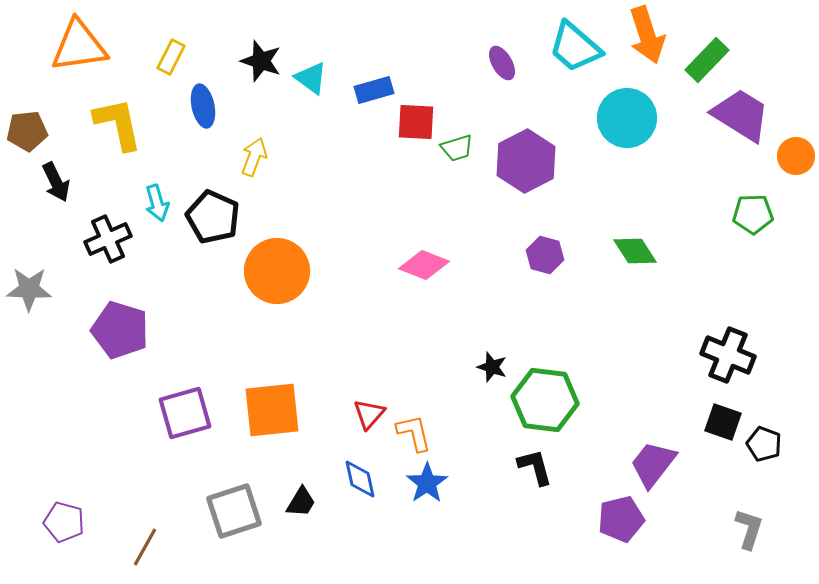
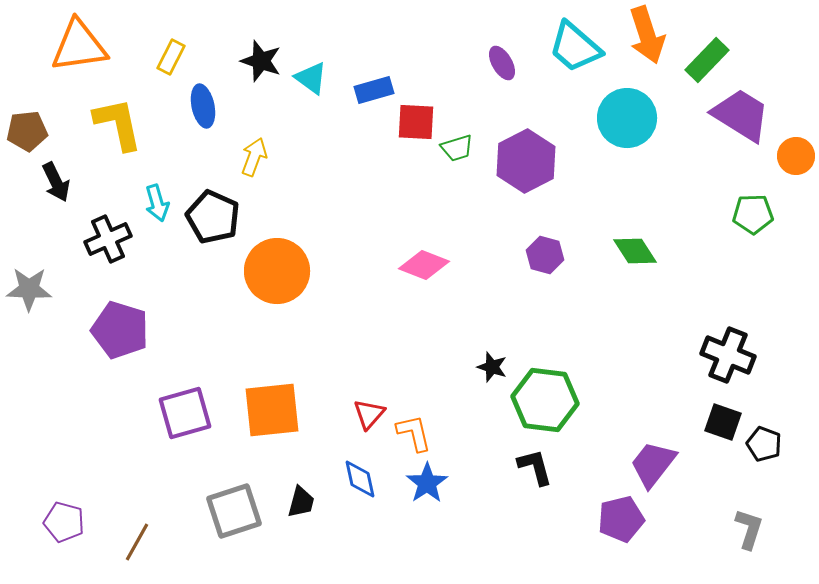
black trapezoid at (301, 502): rotated 16 degrees counterclockwise
brown line at (145, 547): moved 8 px left, 5 px up
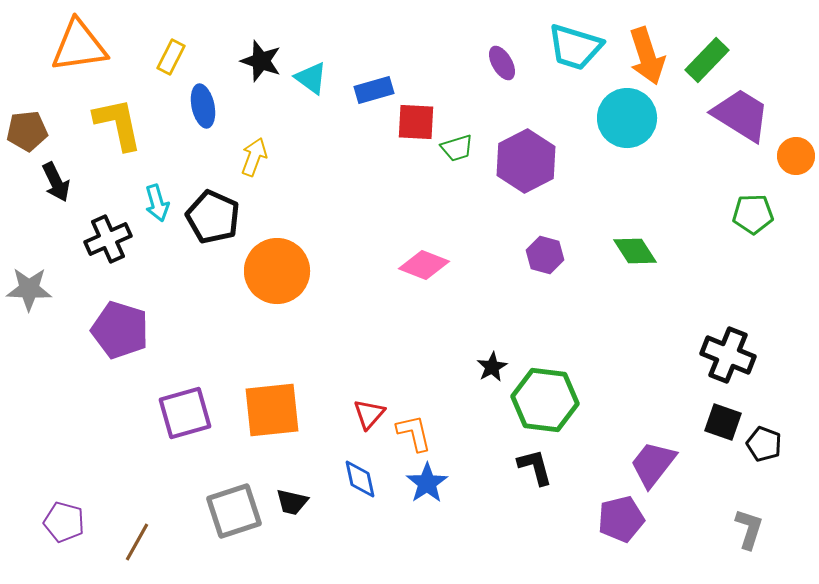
orange arrow at (647, 35): moved 21 px down
cyan trapezoid at (575, 47): rotated 24 degrees counterclockwise
black star at (492, 367): rotated 24 degrees clockwise
black trapezoid at (301, 502): moved 9 px left; rotated 88 degrees clockwise
